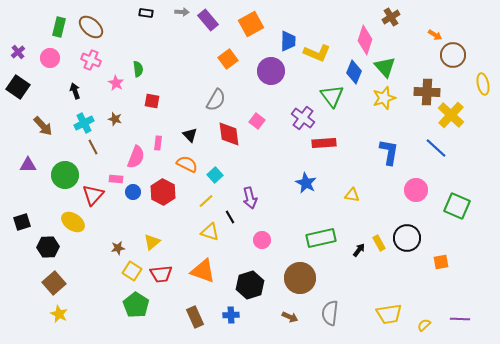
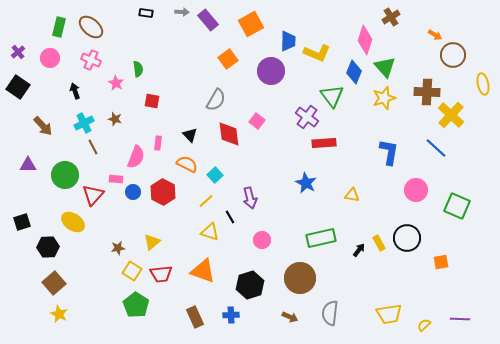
purple cross at (303, 118): moved 4 px right, 1 px up
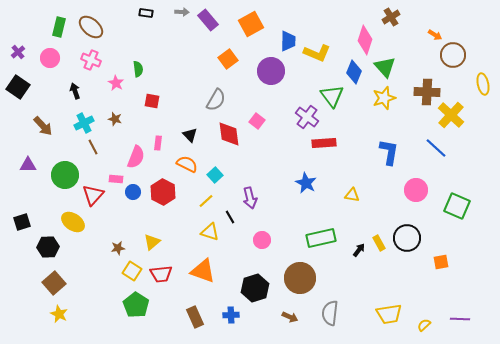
black hexagon at (250, 285): moved 5 px right, 3 px down
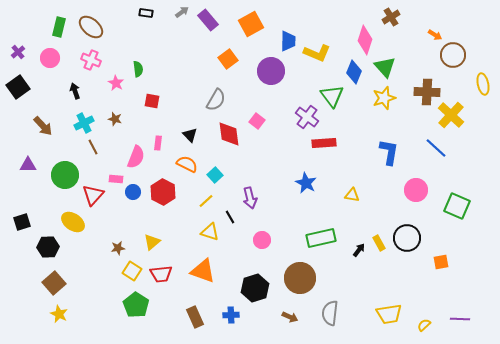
gray arrow at (182, 12): rotated 40 degrees counterclockwise
black square at (18, 87): rotated 20 degrees clockwise
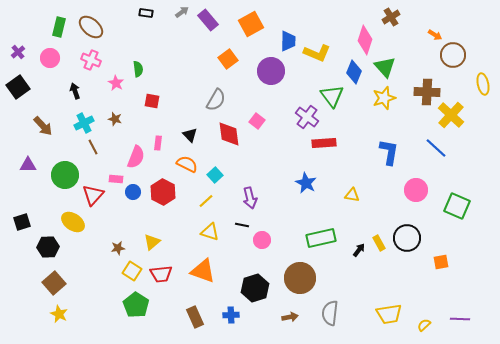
black line at (230, 217): moved 12 px right, 8 px down; rotated 48 degrees counterclockwise
brown arrow at (290, 317): rotated 35 degrees counterclockwise
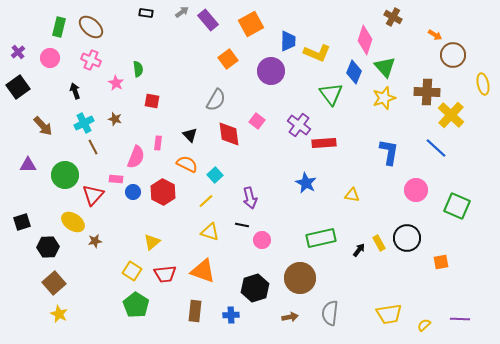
brown cross at (391, 17): moved 2 px right; rotated 30 degrees counterclockwise
green triangle at (332, 96): moved 1 px left, 2 px up
purple cross at (307, 117): moved 8 px left, 8 px down
brown star at (118, 248): moved 23 px left, 7 px up
red trapezoid at (161, 274): moved 4 px right
brown rectangle at (195, 317): moved 6 px up; rotated 30 degrees clockwise
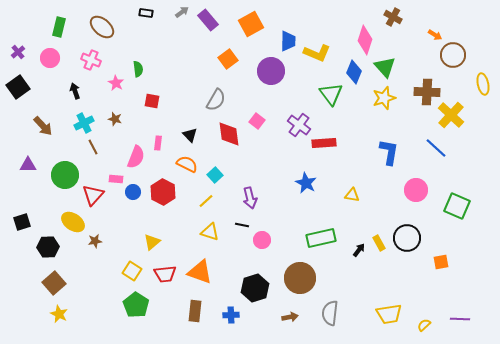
brown ellipse at (91, 27): moved 11 px right
orange triangle at (203, 271): moved 3 px left, 1 px down
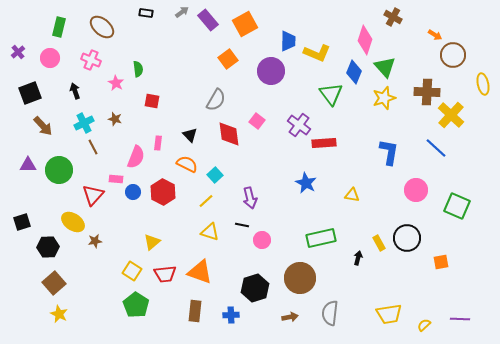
orange square at (251, 24): moved 6 px left
black square at (18, 87): moved 12 px right, 6 px down; rotated 15 degrees clockwise
green circle at (65, 175): moved 6 px left, 5 px up
black arrow at (359, 250): moved 1 px left, 8 px down; rotated 24 degrees counterclockwise
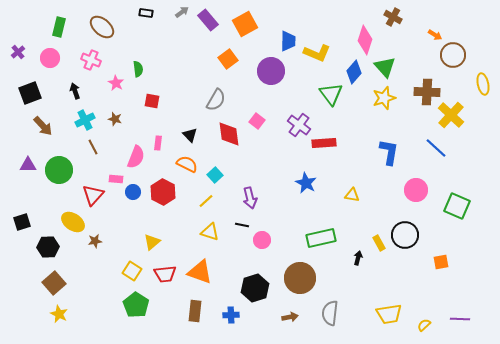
blue diamond at (354, 72): rotated 20 degrees clockwise
cyan cross at (84, 123): moved 1 px right, 3 px up
black circle at (407, 238): moved 2 px left, 3 px up
